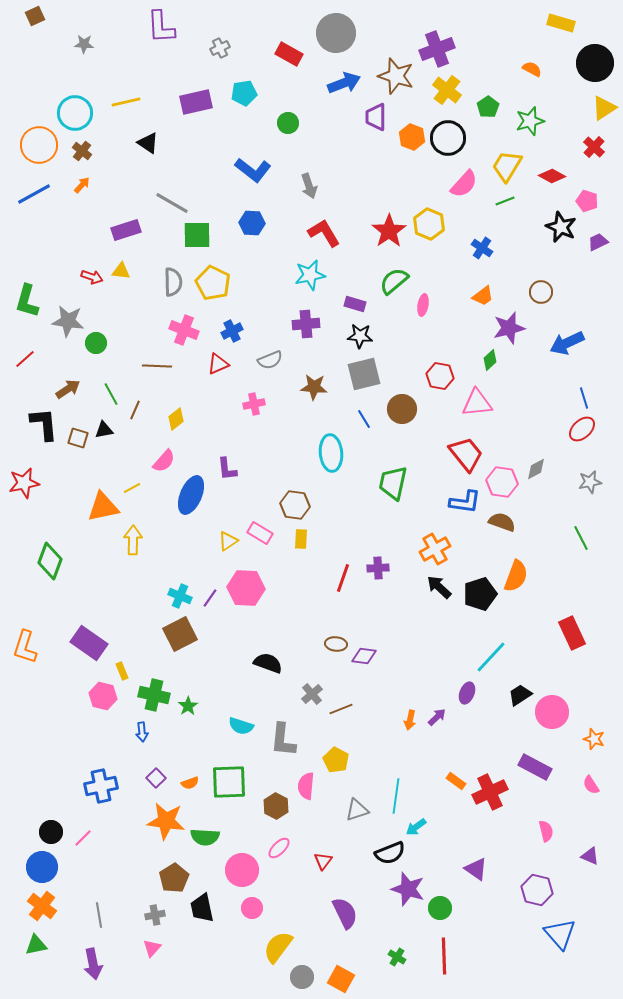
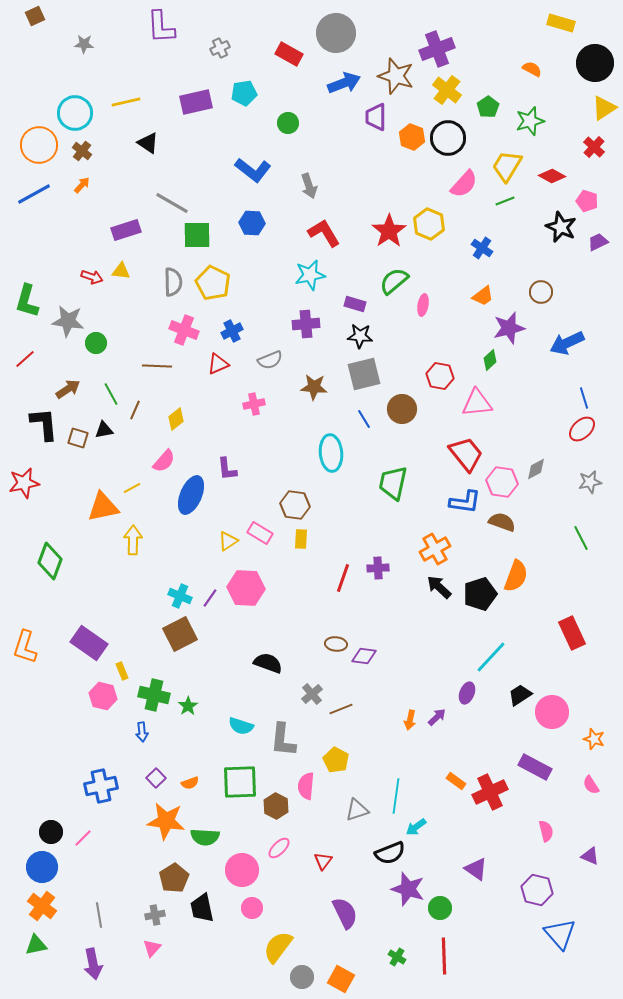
green square at (229, 782): moved 11 px right
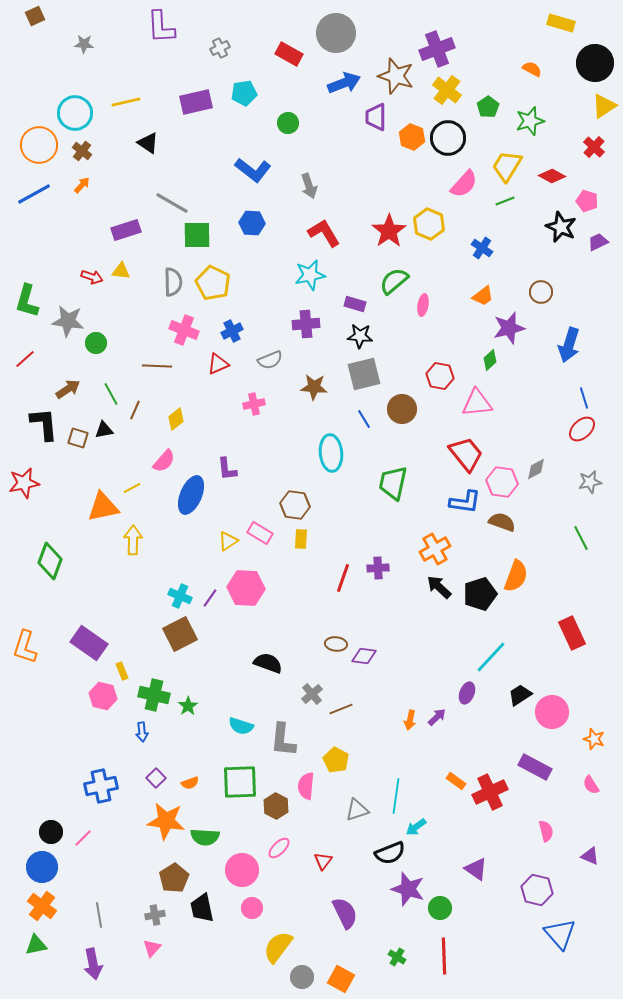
yellow triangle at (604, 108): moved 2 px up
blue arrow at (567, 343): moved 2 px right, 2 px down; rotated 48 degrees counterclockwise
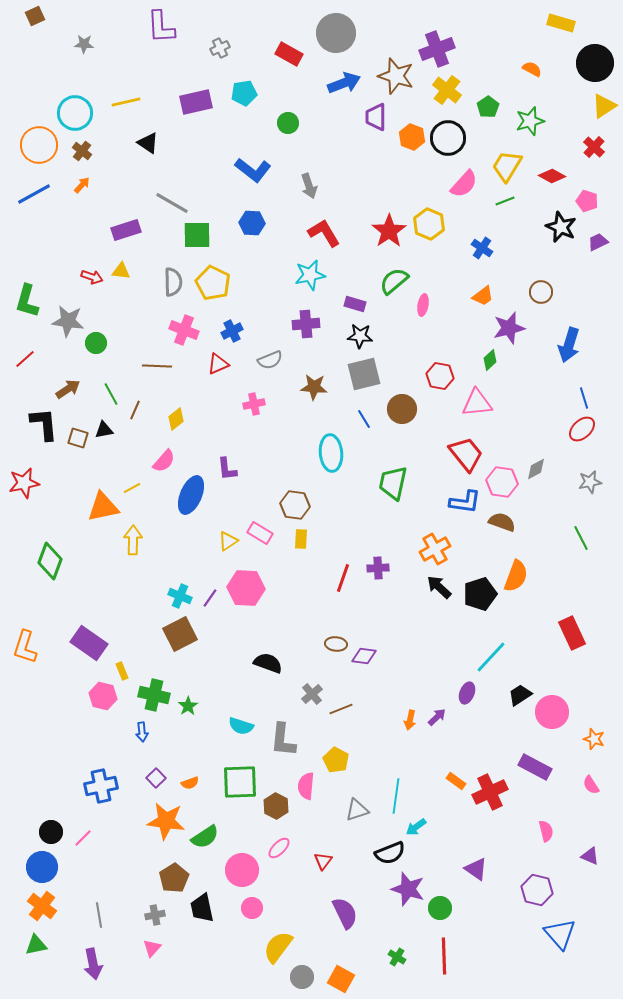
green semicircle at (205, 837): rotated 36 degrees counterclockwise
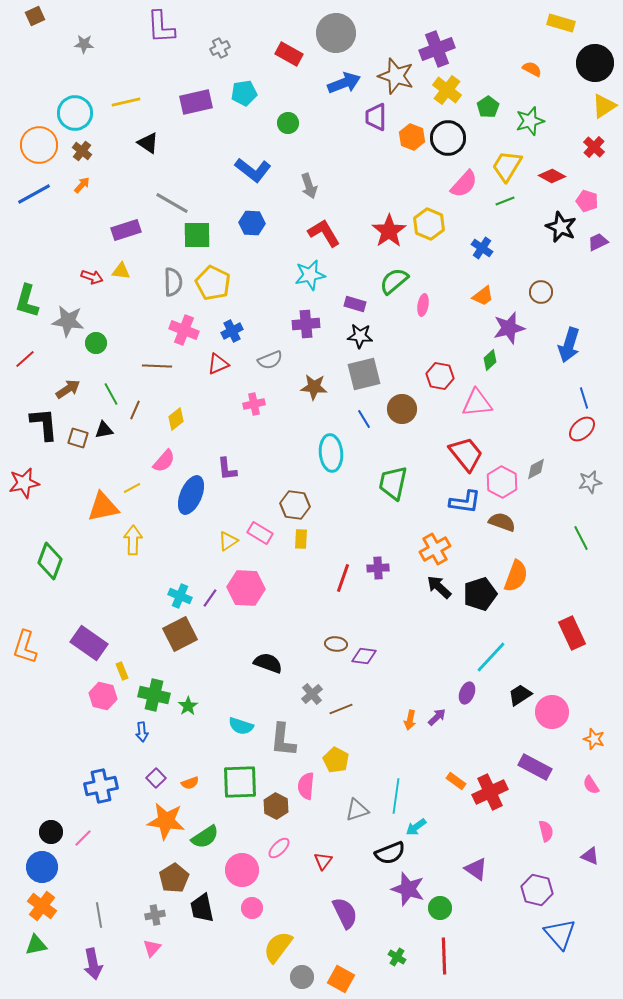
pink hexagon at (502, 482): rotated 20 degrees clockwise
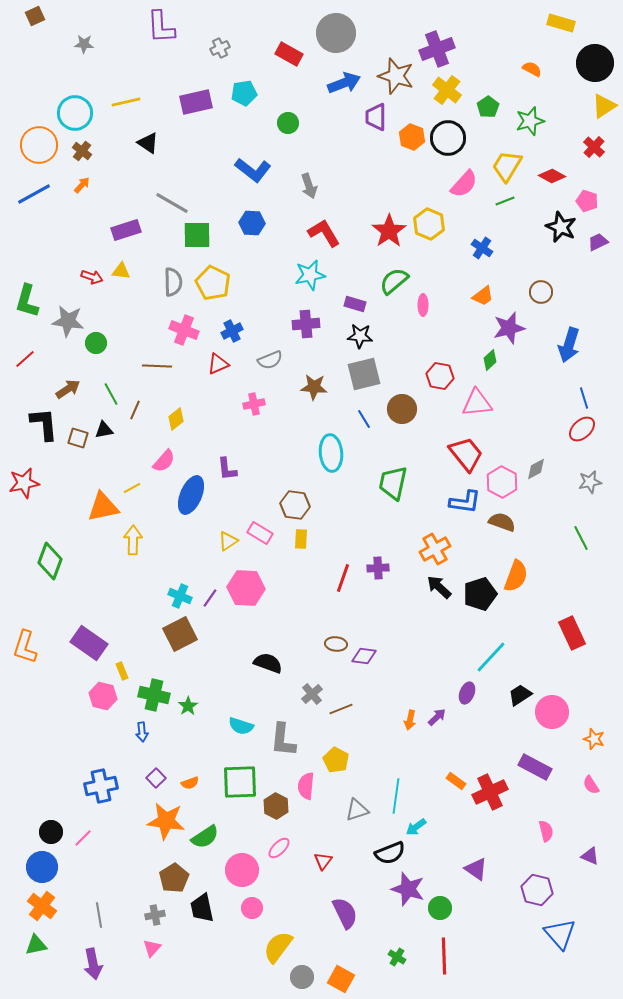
pink ellipse at (423, 305): rotated 10 degrees counterclockwise
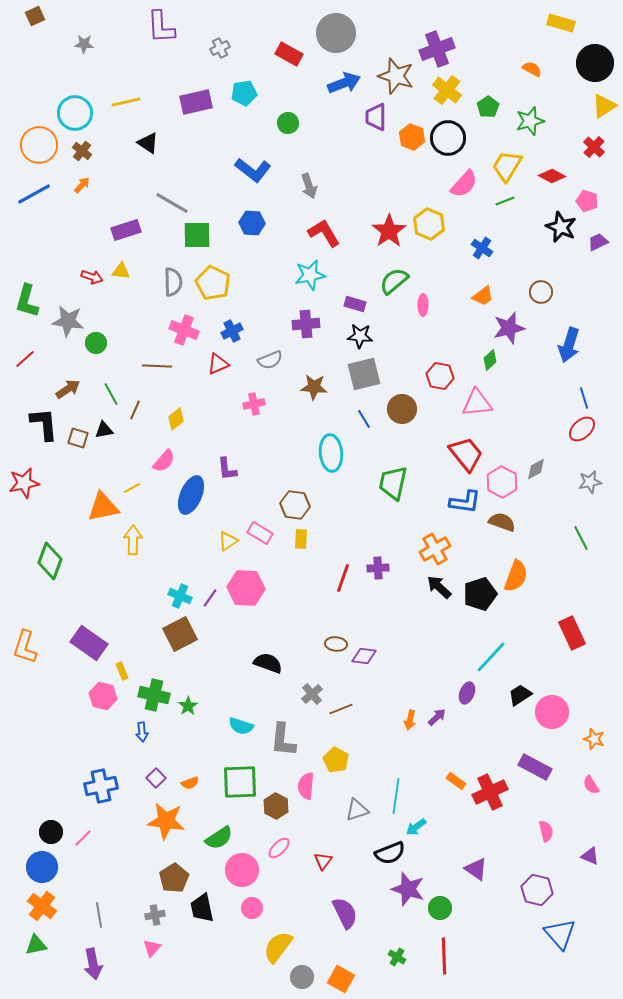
green semicircle at (205, 837): moved 14 px right, 1 px down
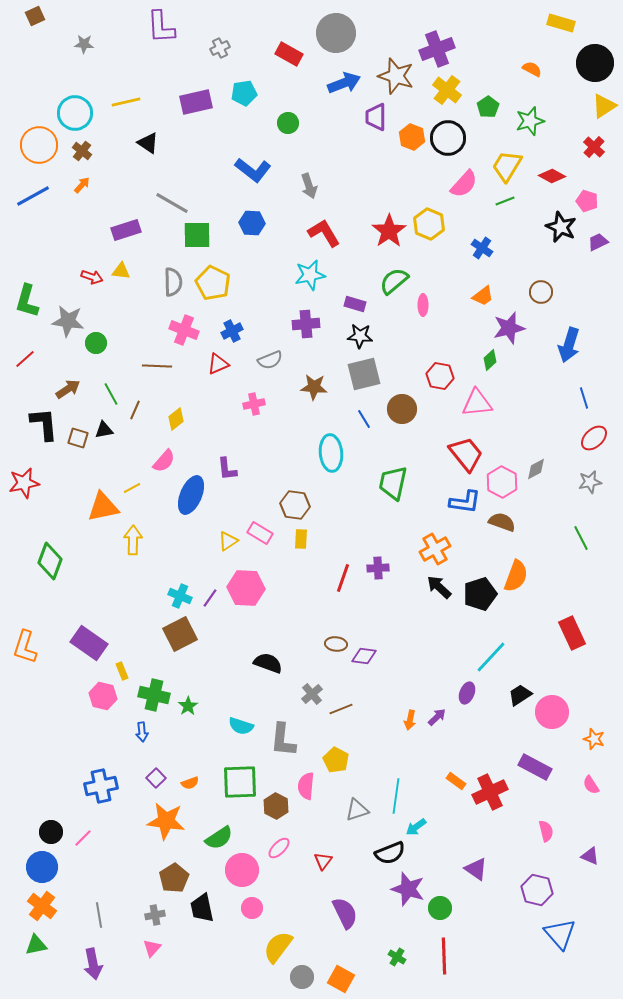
blue line at (34, 194): moved 1 px left, 2 px down
red ellipse at (582, 429): moved 12 px right, 9 px down
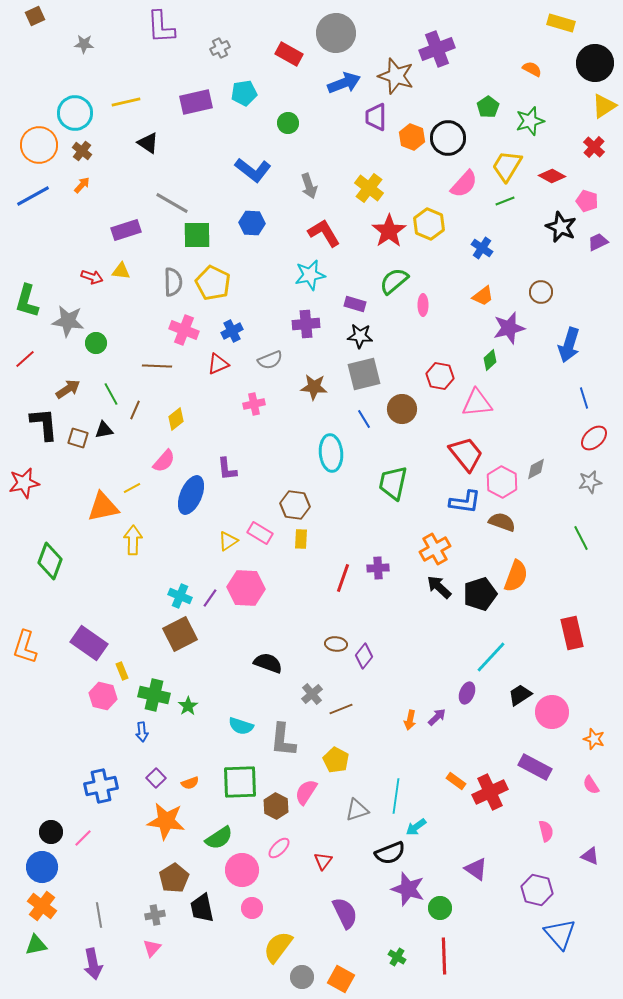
yellow cross at (447, 90): moved 78 px left, 98 px down
red rectangle at (572, 633): rotated 12 degrees clockwise
purple diamond at (364, 656): rotated 60 degrees counterclockwise
pink semicircle at (306, 786): moved 6 px down; rotated 28 degrees clockwise
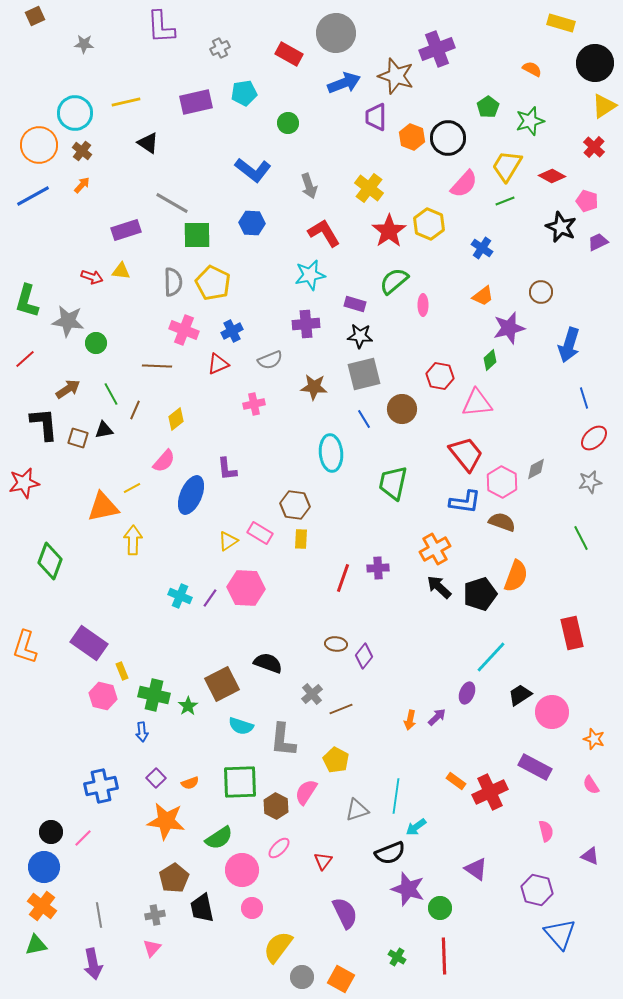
brown square at (180, 634): moved 42 px right, 50 px down
blue circle at (42, 867): moved 2 px right
